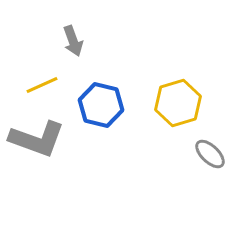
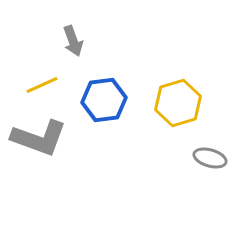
blue hexagon: moved 3 px right, 5 px up; rotated 21 degrees counterclockwise
gray L-shape: moved 2 px right, 1 px up
gray ellipse: moved 4 px down; rotated 28 degrees counterclockwise
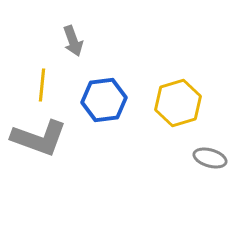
yellow line: rotated 60 degrees counterclockwise
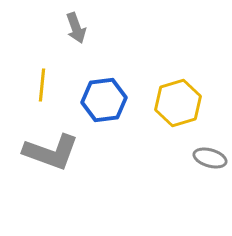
gray arrow: moved 3 px right, 13 px up
gray L-shape: moved 12 px right, 14 px down
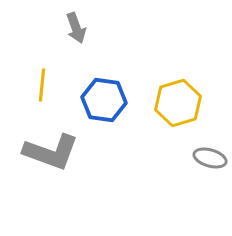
blue hexagon: rotated 15 degrees clockwise
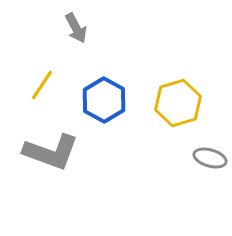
gray arrow: rotated 8 degrees counterclockwise
yellow line: rotated 28 degrees clockwise
blue hexagon: rotated 21 degrees clockwise
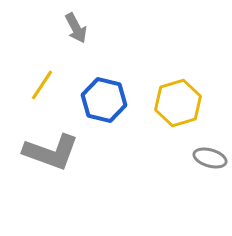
blue hexagon: rotated 15 degrees counterclockwise
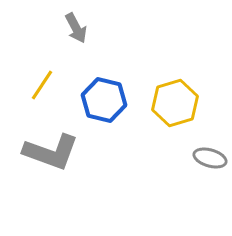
yellow hexagon: moved 3 px left
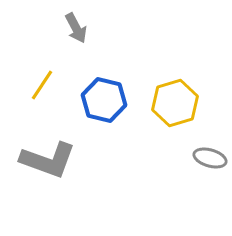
gray L-shape: moved 3 px left, 8 px down
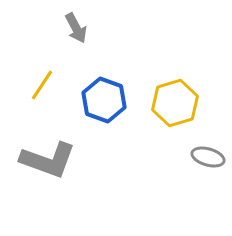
blue hexagon: rotated 6 degrees clockwise
gray ellipse: moved 2 px left, 1 px up
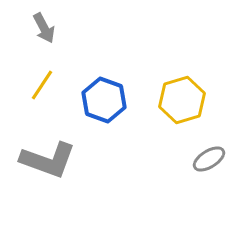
gray arrow: moved 32 px left
yellow hexagon: moved 7 px right, 3 px up
gray ellipse: moved 1 px right, 2 px down; rotated 48 degrees counterclockwise
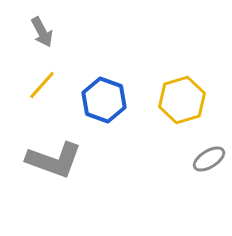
gray arrow: moved 2 px left, 4 px down
yellow line: rotated 8 degrees clockwise
gray L-shape: moved 6 px right
